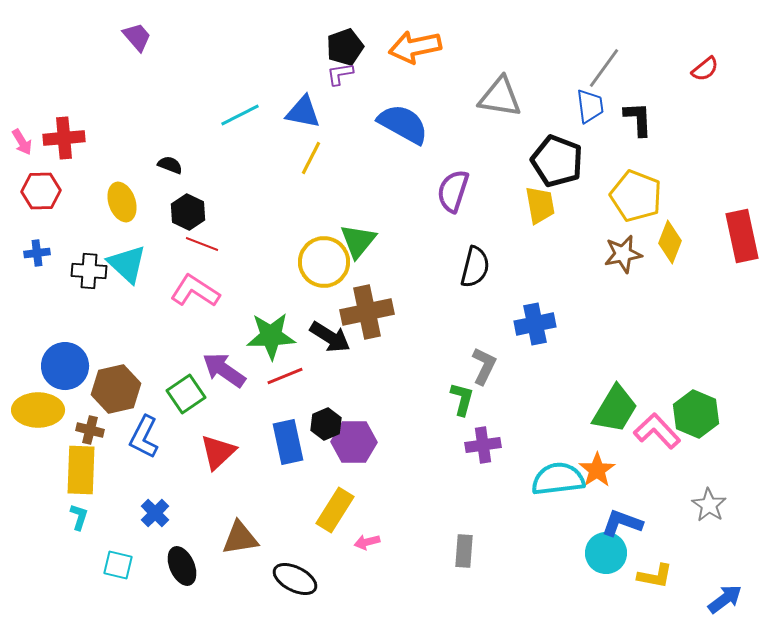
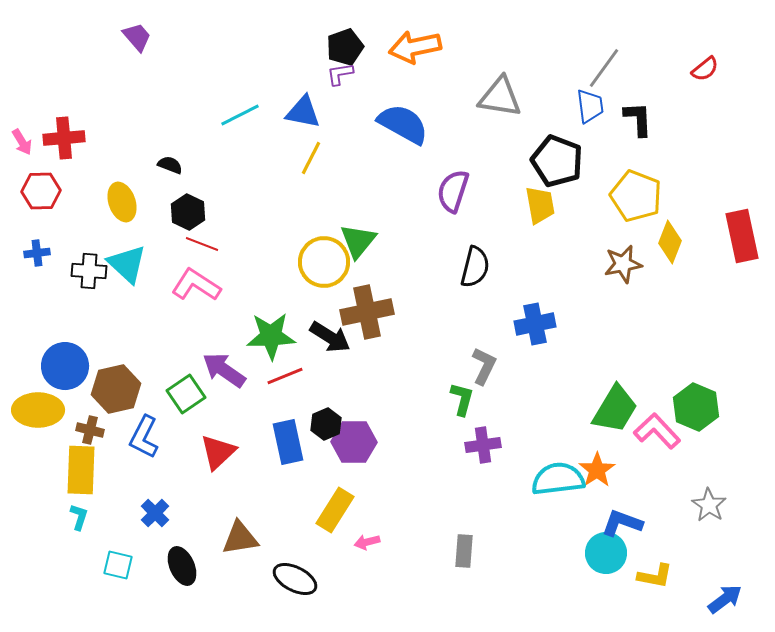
brown star at (623, 254): moved 10 px down
pink L-shape at (195, 291): moved 1 px right, 6 px up
green hexagon at (696, 414): moved 7 px up
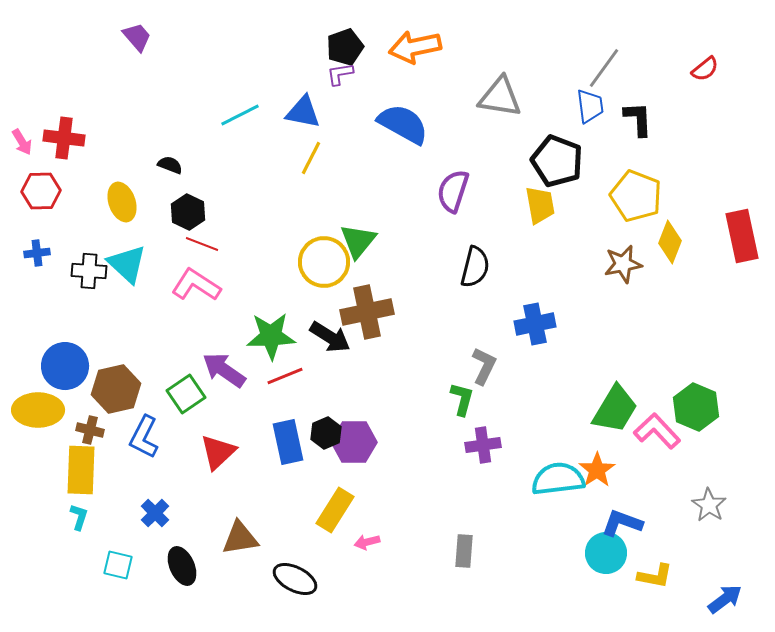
red cross at (64, 138): rotated 12 degrees clockwise
black hexagon at (326, 424): moved 9 px down
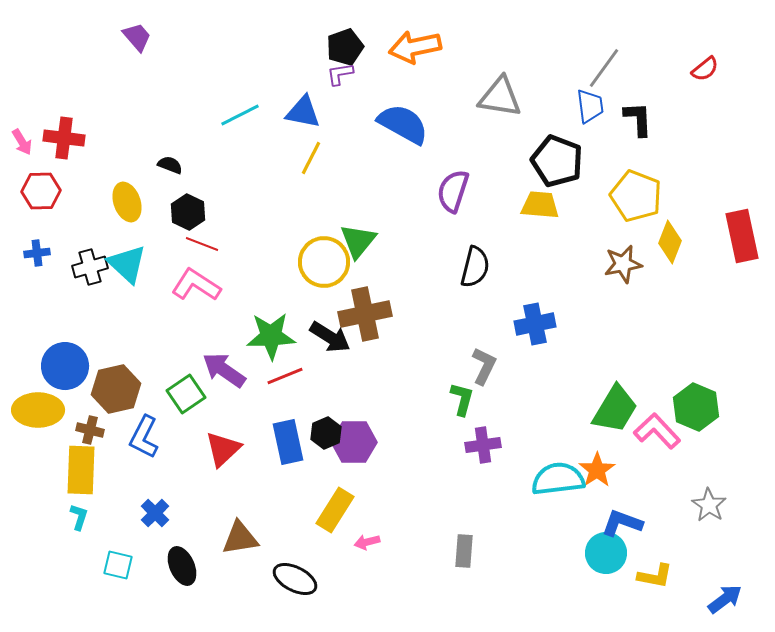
yellow ellipse at (122, 202): moved 5 px right
yellow trapezoid at (540, 205): rotated 75 degrees counterclockwise
black cross at (89, 271): moved 1 px right, 4 px up; rotated 20 degrees counterclockwise
brown cross at (367, 312): moved 2 px left, 2 px down
red triangle at (218, 452): moved 5 px right, 3 px up
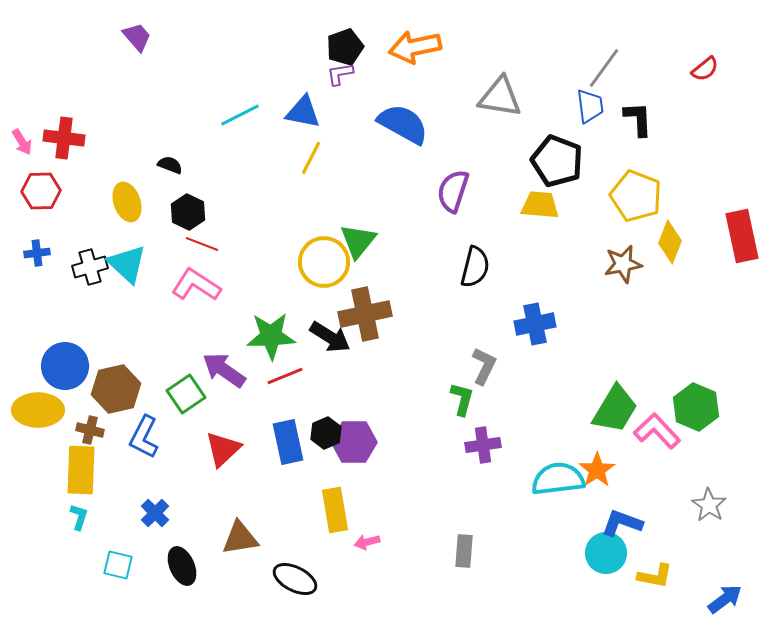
yellow rectangle at (335, 510): rotated 42 degrees counterclockwise
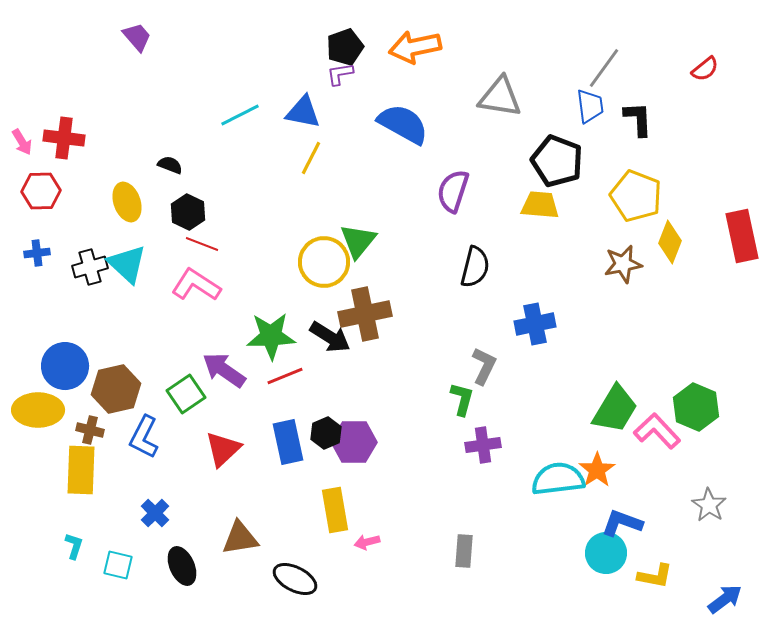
cyan L-shape at (79, 517): moved 5 px left, 29 px down
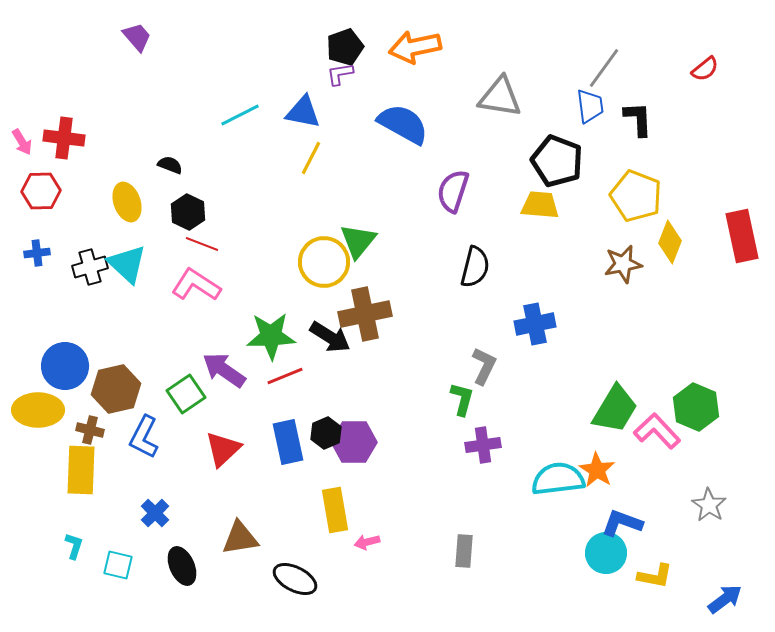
orange star at (597, 470): rotated 6 degrees counterclockwise
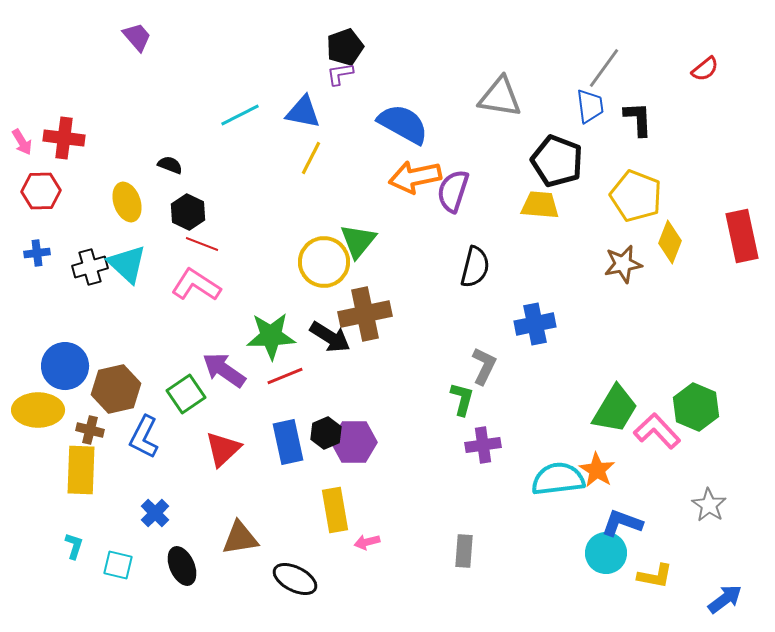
orange arrow at (415, 47): moved 130 px down
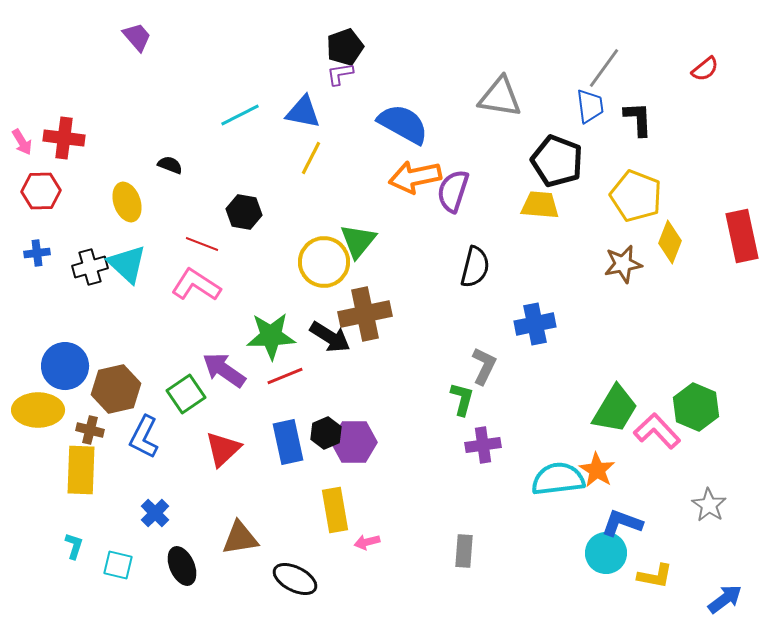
black hexagon at (188, 212): moved 56 px right; rotated 16 degrees counterclockwise
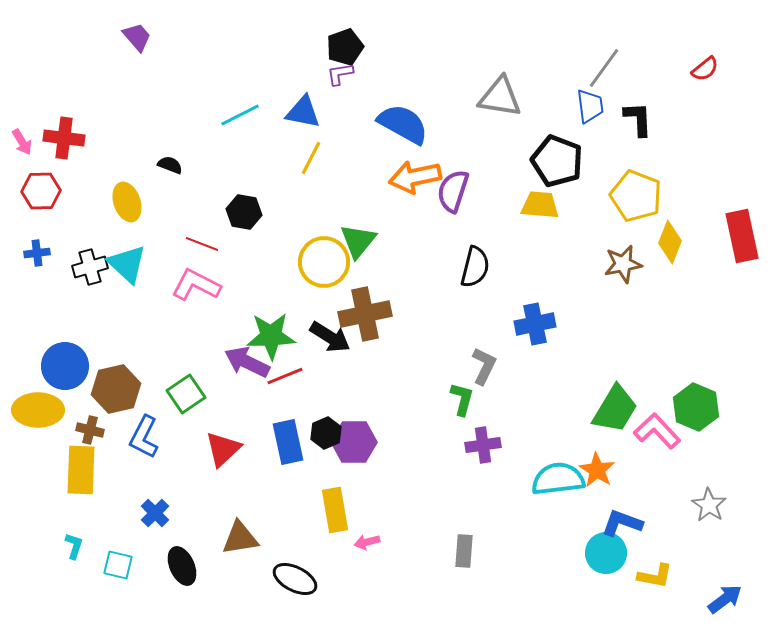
pink L-shape at (196, 285): rotated 6 degrees counterclockwise
purple arrow at (224, 370): moved 23 px right, 8 px up; rotated 9 degrees counterclockwise
